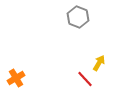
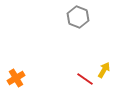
yellow arrow: moved 5 px right, 7 px down
red line: rotated 12 degrees counterclockwise
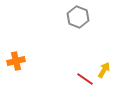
orange cross: moved 17 px up; rotated 18 degrees clockwise
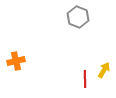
red line: rotated 54 degrees clockwise
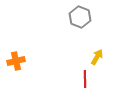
gray hexagon: moved 2 px right
yellow arrow: moved 7 px left, 13 px up
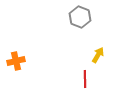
yellow arrow: moved 1 px right, 2 px up
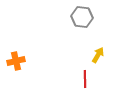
gray hexagon: moved 2 px right; rotated 15 degrees counterclockwise
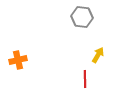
orange cross: moved 2 px right, 1 px up
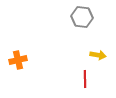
yellow arrow: rotated 70 degrees clockwise
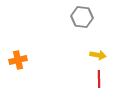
red line: moved 14 px right
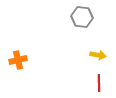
red line: moved 4 px down
